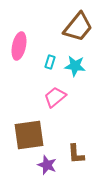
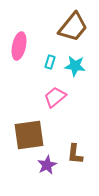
brown trapezoid: moved 5 px left
brown L-shape: moved 1 px left; rotated 10 degrees clockwise
purple star: rotated 24 degrees clockwise
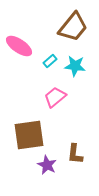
pink ellipse: rotated 68 degrees counterclockwise
cyan rectangle: moved 1 px up; rotated 32 degrees clockwise
purple star: rotated 18 degrees counterclockwise
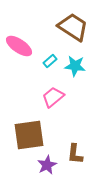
brown trapezoid: rotated 96 degrees counterclockwise
pink trapezoid: moved 2 px left
purple star: rotated 18 degrees clockwise
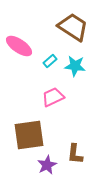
pink trapezoid: rotated 15 degrees clockwise
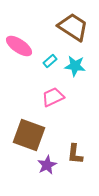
brown square: rotated 28 degrees clockwise
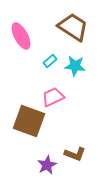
pink ellipse: moved 2 px right, 10 px up; rotated 28 degrees clockwise
brown square: moved 14 px up
brown L-shape: rotated 75 degrees counterclockwise
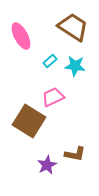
brown square: rotated 12 degrees clockwise
brown L-shape: rotated 10 degrees counterclockwise
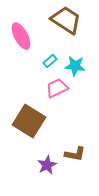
brown trapezoid: moved 7 px left, 7 px up
pink trapezoid: moved 4 px right, 9 px up
